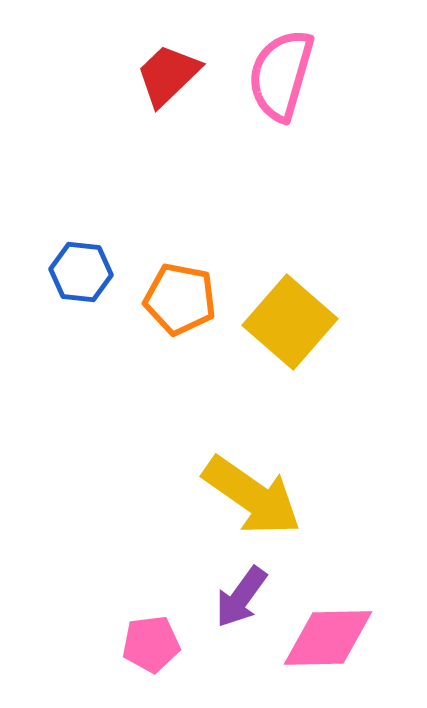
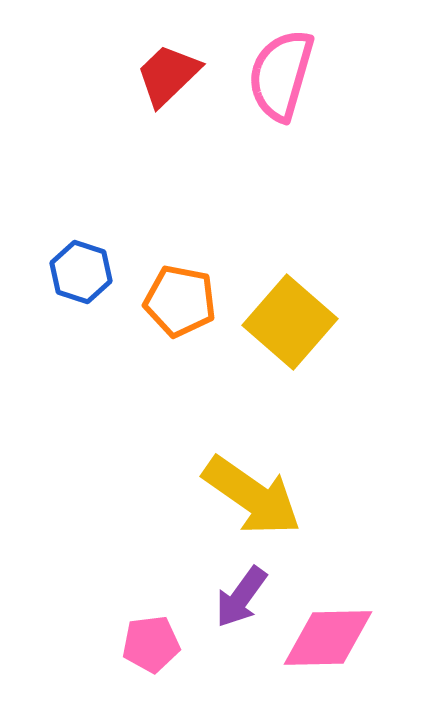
blue hexagon: rotated 12 degrees clockwise
orange pentagon: moved 2 px down
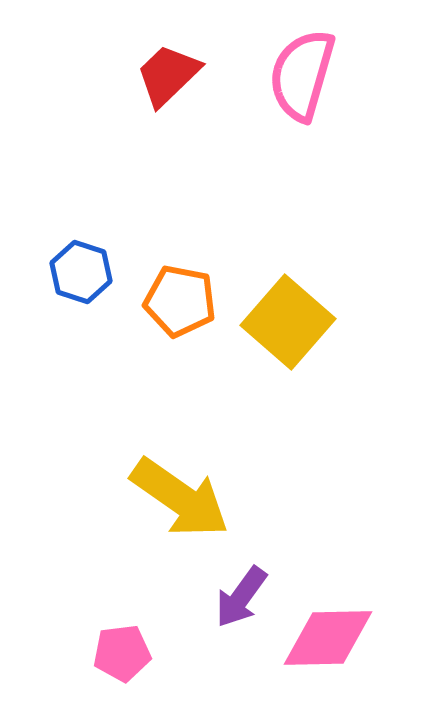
pink semicircle: moved 21 px right
yellow square: moved 2 px left
yellow arrow: moved 72 px left, 2 px down
pink pentagon: moved 29 px left, 9 px down
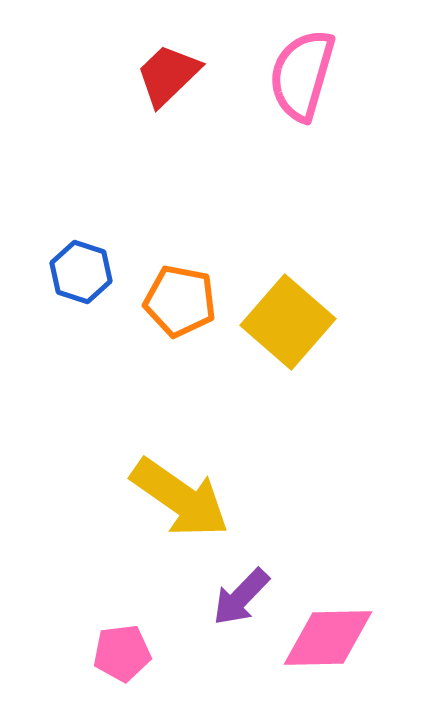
purple arrow: rotated 8 degrees clockwise
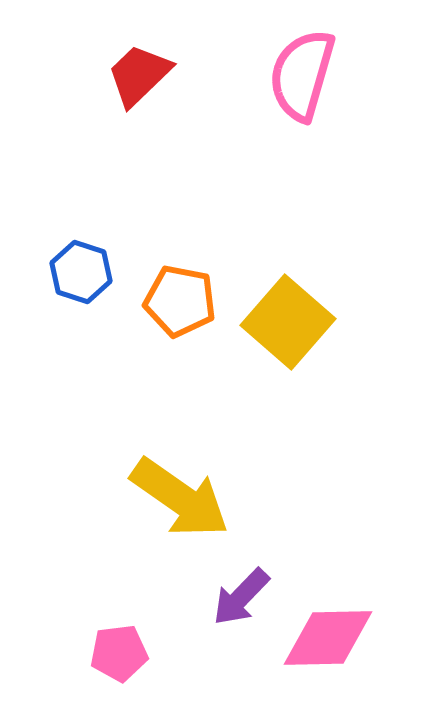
red trapezoid: moved 29 px left
pink pentagon: moved 3 px left
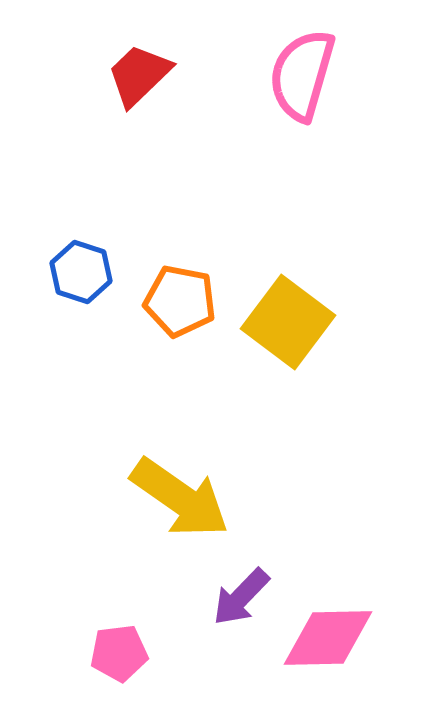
yellow square: rotated 4 degrees counterclockwise
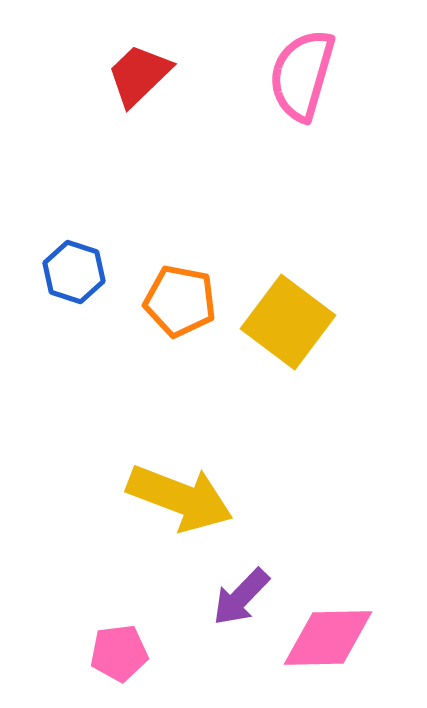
blue hexagon: moved 7 px left
yellow arrow: rotated 14 degrees counterclockwise
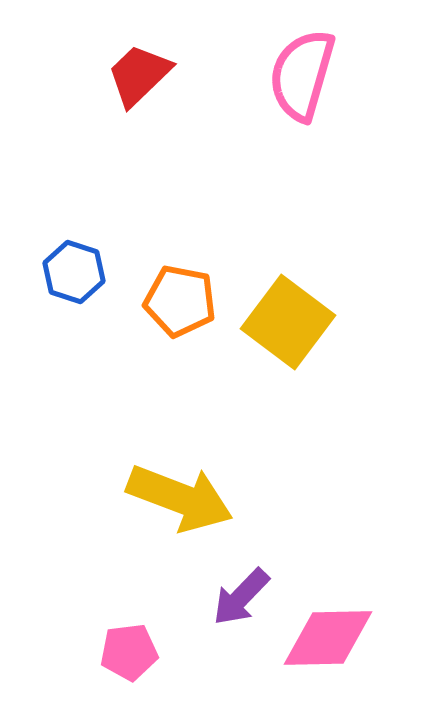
pink pentagon: moved 10 px right, 1 px up
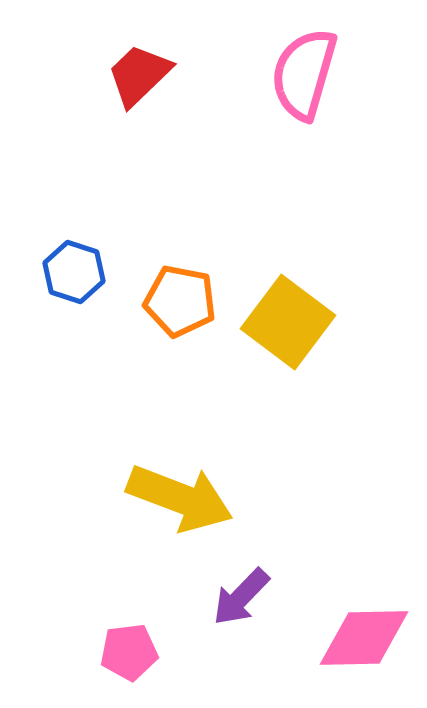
pink semicircle: moved 2 px right, 1 px up
pink diamond: moved 36 px right
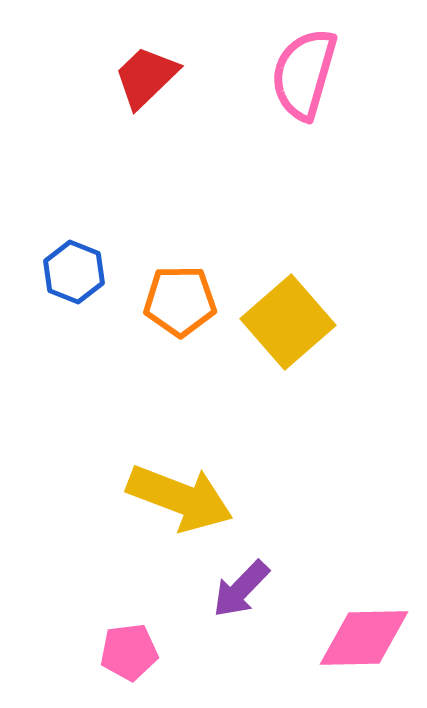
red trapezoid: moved 7 px right, 2 px down
blue hexagon: rotated 4 degrees clockwise
orange pentagon: rotated 12 degrees counterclockwise
yellow square: rotated 12 degrees clockwise
purple arrow: moved 8 px up
